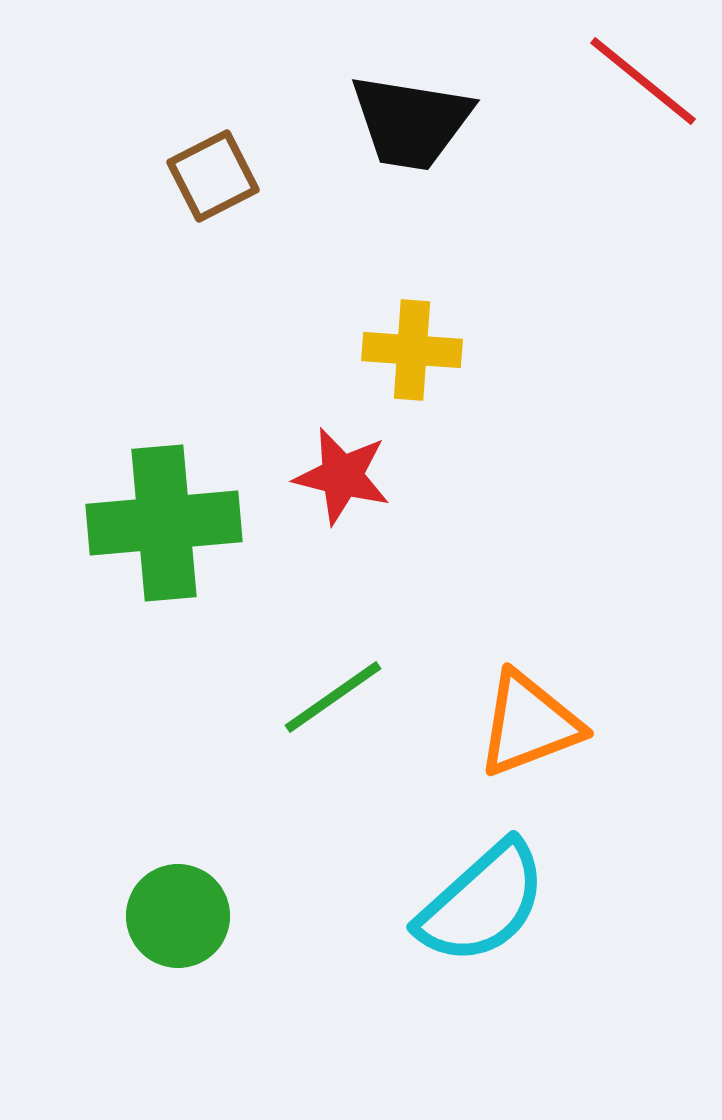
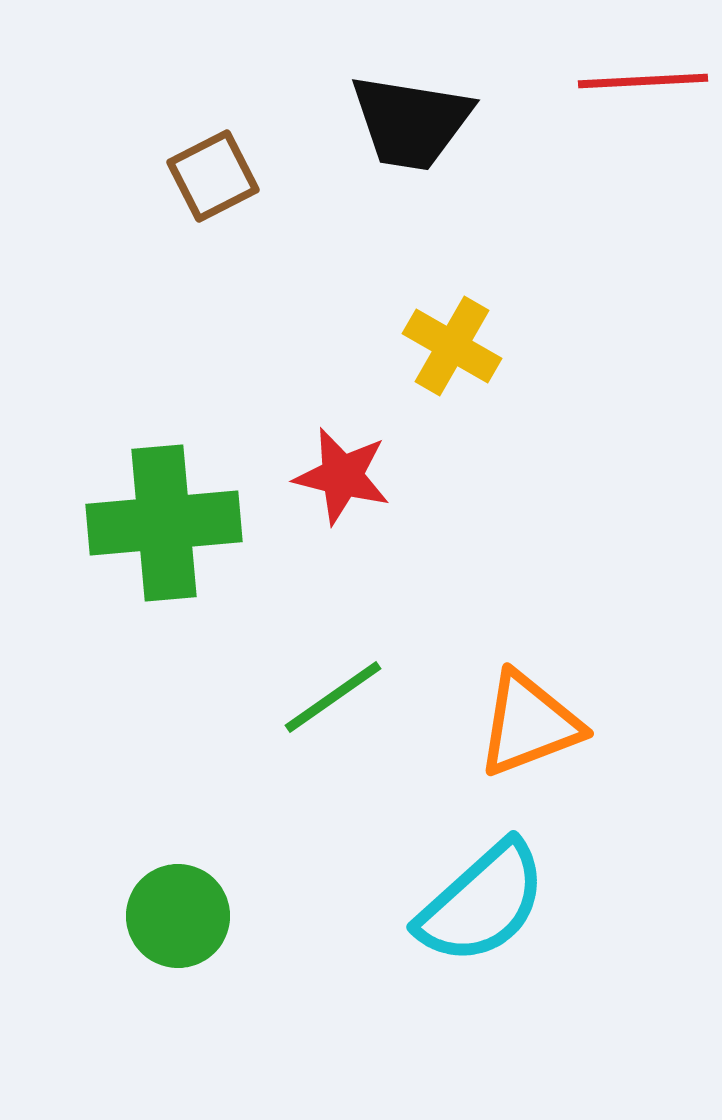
red line: rotated 42 degrees counterclockwise
yellow cross: moved 40 px right, 4 px up; rotated 26 degrees clockwise
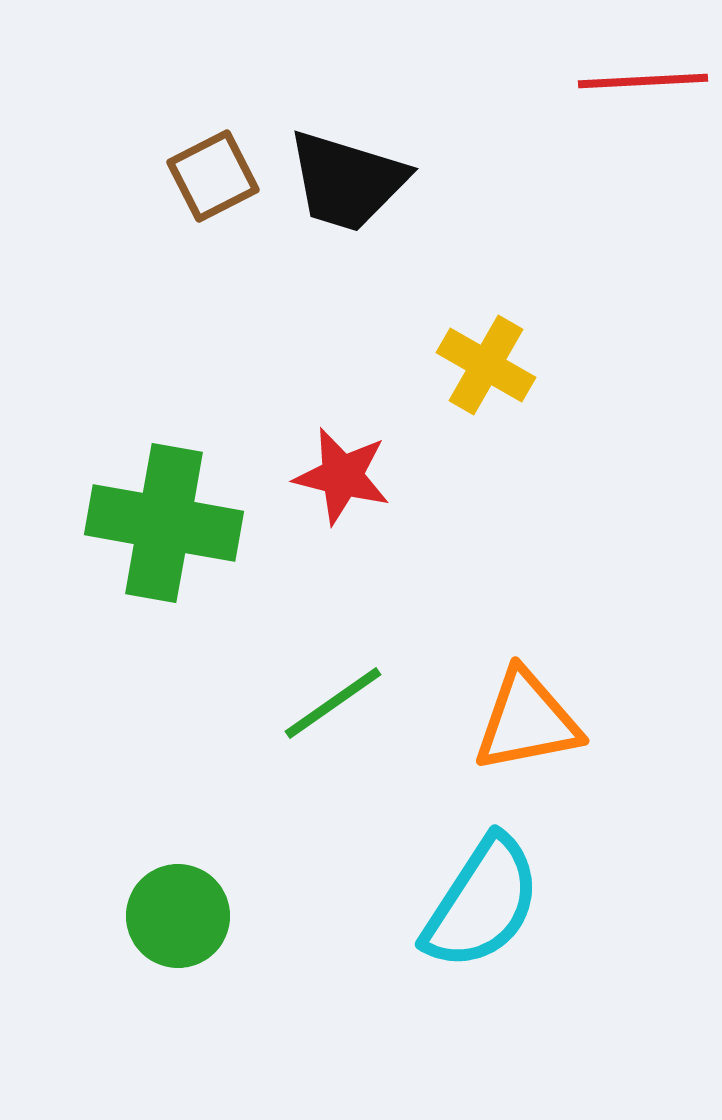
black trapezoid: moved 64 px left, 59 px down; rotated 8 degrees clockwise
yellow cross: moved 34 px right, 19 px down
green cross: rotated 15 degrees clockwise
green line: moved 6 px down
orange triangle: moved 2 px left, 3 px up; rotated 10 degrees clockwise
cyan semicircle: rotated 15 degrees counterclockwise
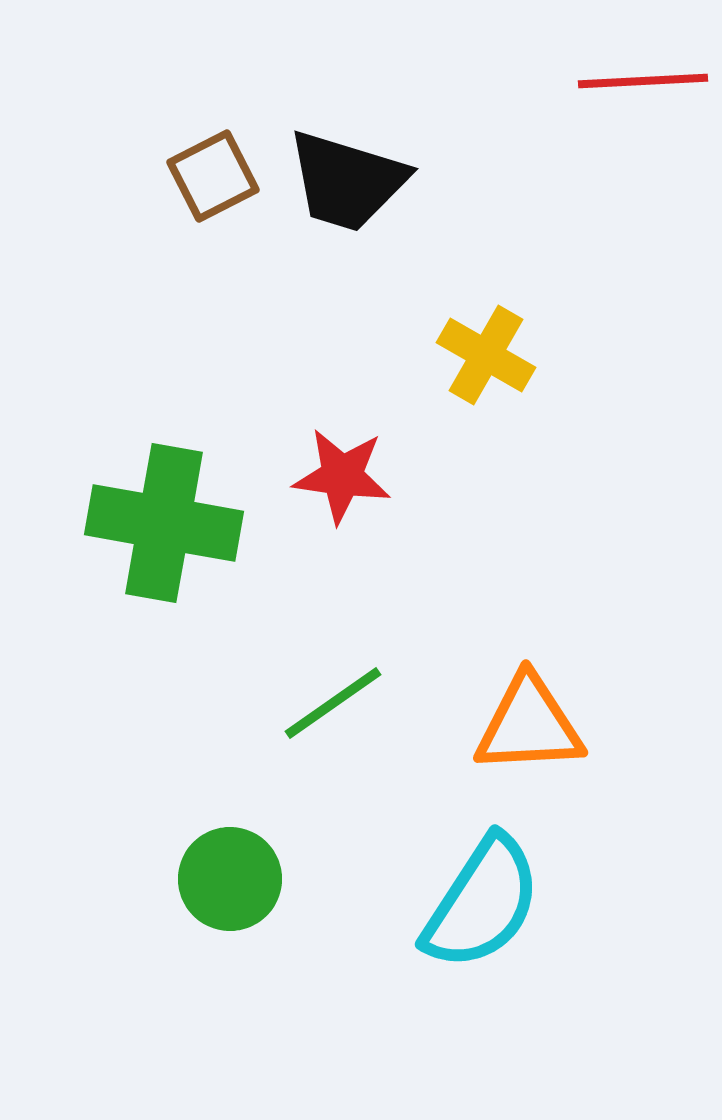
yellow cross: moved 10 px up
red star: rotated 6 degrees counterclockwise
orange triangle: moved 2 px right, 4 px down; rotated 8 degrees clockwise
green circle: moved 52 px right, 37 px up
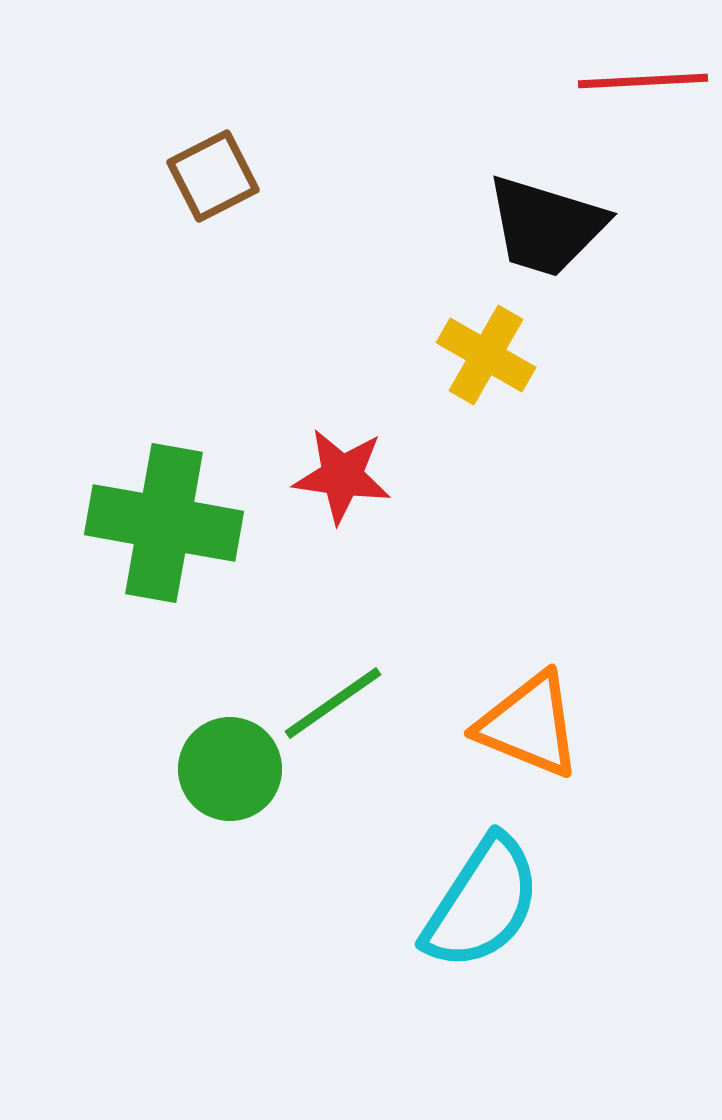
black trapezoid: moved 199 px right, 45 px down
orange triangle: rotated 25 degrees clockwise
green circle: moved 110 px up
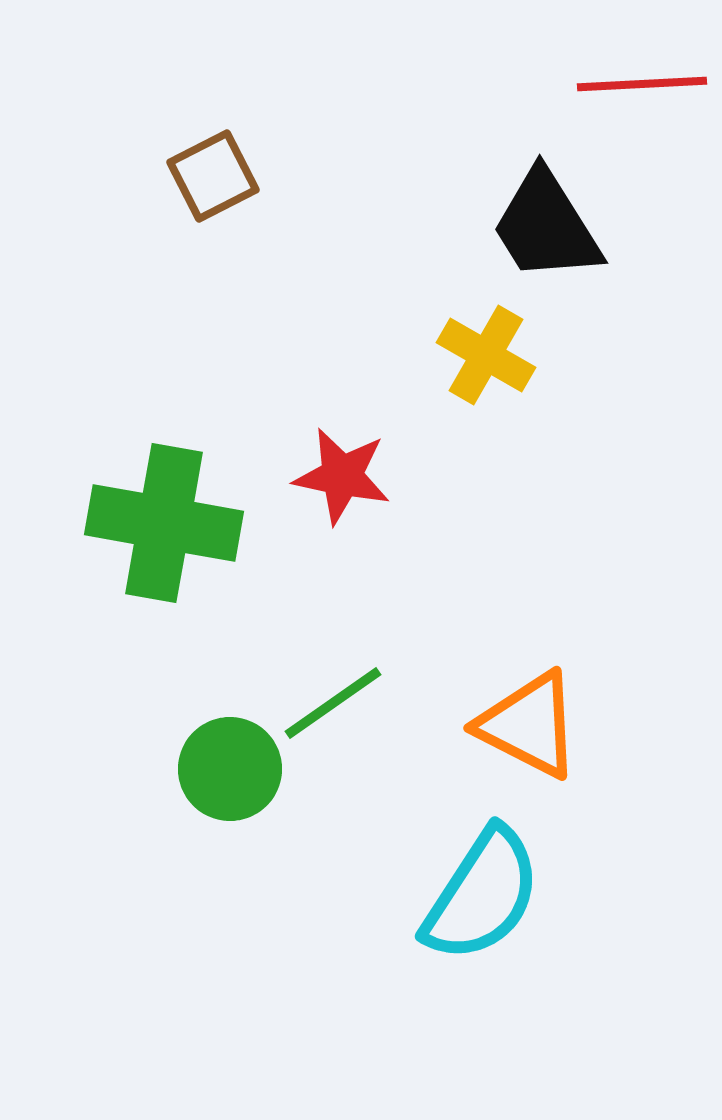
red line: moved 1 px left, 3 px down
black trapezoid: rotated 41 degrees clockwise
red star: rotated 4 degrees clockwise
orange triangle: rotated 5 degrees clockwise
cyan semicircle: moved 8 px up
